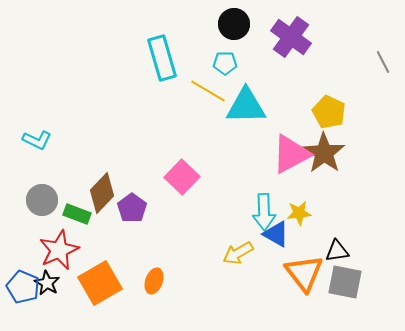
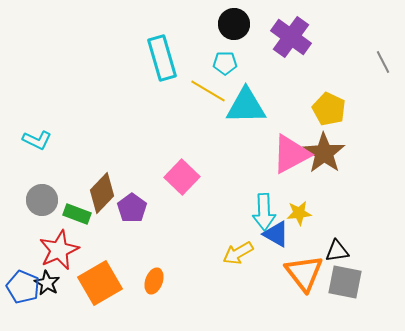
yellow pentagon: moved 3 px up
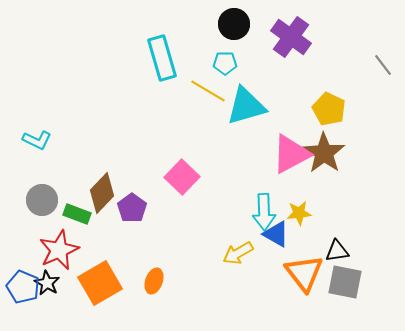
gray line: moved 3 px down; rotated 10 degrees counterclockwise
cyan triangle: rotated 15 degrees counterclockwise
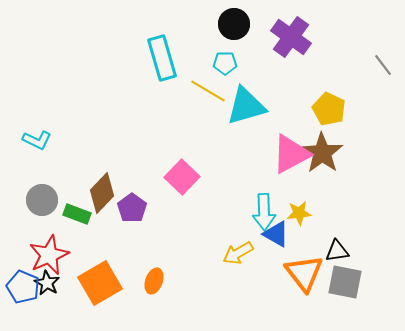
brown star: moved 2 px left
red star: moved 10 px left, 5 px down
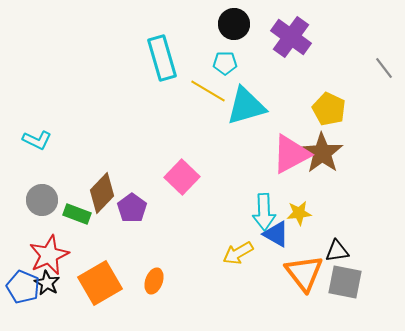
gray line: moved 1 px right, 3 px down
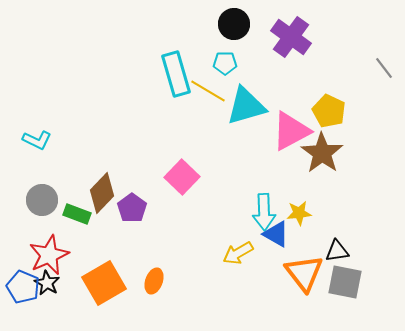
cyan rectangle: moved 14 px right, 16 px down
yellow pentagon: moved 2 px down
pink triangle: moved 23 px up
orange square: moved 4 px right
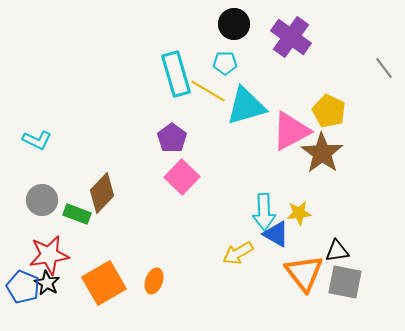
purple pentagon: moved 40 px right, 70 px up
red star: rotated 15 degrees clockwise
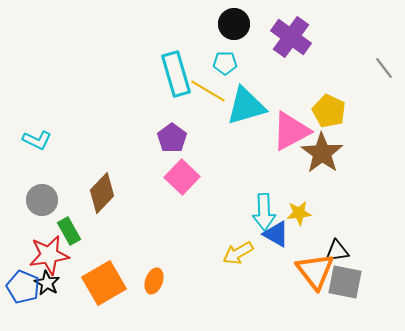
green rectangle: moved 8 px left, 17 px down; rotated 40 degrees clockwise
orange triangle: moved 11 px right, 2 px up
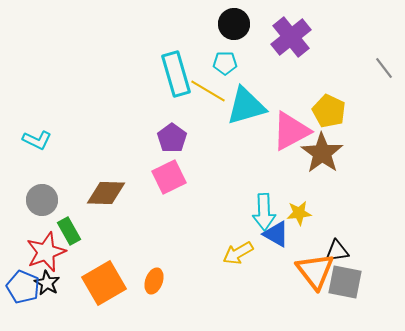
purple cross: rotated 15 degrees clockwise
pink square: moved 13 px left; rotated 20 degrees clockwise
brown diamond: moved 4 px right; rotated 48 degrees clockwise
red star: moved 3 px left, 3 px up; rotated 12 degrees counterclockwise
